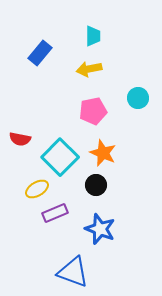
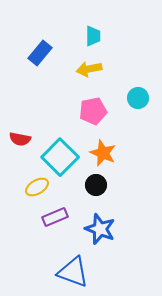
yellow ellipse: moved 2 px up
purple rectangle: moved 4 px down
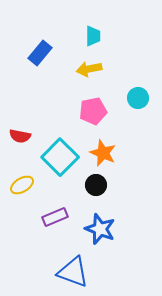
red semicircle: moved 3 px up
yellow ellipse: moved 15 px left, 2 px up
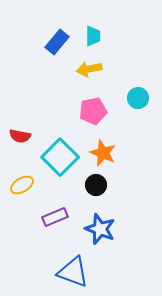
blue rectangle: moved 17 px right, 11 px up
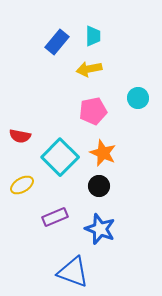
black circle: moved 3 px right, 1 px down
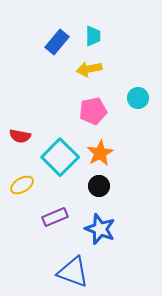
orange star: moved 3 px left; rotated 20 degrees clockwise
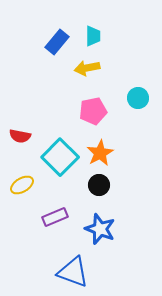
yellow arrow: moved 2 px left, 1 px up
black circle: moved 1 px up
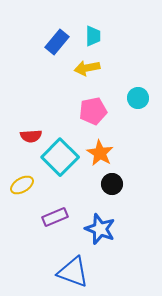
red semicircle: moved 11 px right; rotated 15 degrees counterclockwise
orange star: rotated 12 degrees counterclockwise
black circle: moved 13 px right, 1 px up
